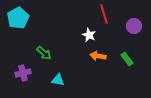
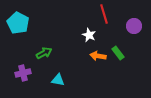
cyan pentagon: moved 5 px down; rotated 15 degrees counterclockwise
green arrow: rotated 70 degrees counterclockwise
green rectangle: moved 9 px left, 6 px up
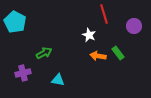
cyan pentagon: moved 3 px left, 1 px up
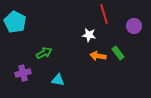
white star: rotated 16 degrees counterclockwise
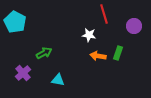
green rectangle: rotated 56 degrees clockwise
purple cross: rotated 28 degrees counterclockwise
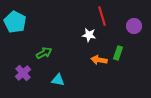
red line: moved 2 px left, 2 px down
orange arrow: moved 1 px right, 4 px down
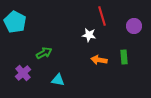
green rectangle: moved 6 px right, 4 px down; rotated 24 degrees counterclockwise
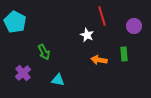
white star: moved 2 px left; rotated 16 degrees clockwise
green arrow: moved 1 px up; rotated 91 degrees clockwise
green rectangle: moved 3 px up
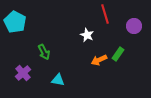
red line: moved 3 px right, 2 px up
green rectangle: moved 6 px left; rotated 40 degrees clockwise
orange arrow: rotated 35 degrees counterclockwise
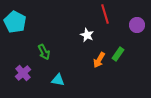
purple circle: moved 3 px right, 1 px up
orange arrow: rotated 35 degrees counterclockwise
